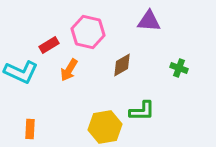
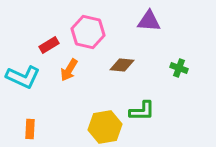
brown diamond: rotated 35 degrees clockwise
cyan L-shape: moved 2 px right, 5 px down
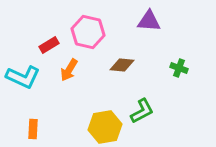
green L-shape: rotated 28 degrees counterclockwise
orange rectangle: moved 3 px right
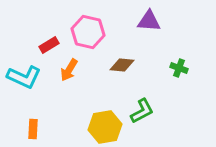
cyan L-shape: moved 1 px right
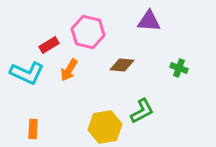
cyan L-shape: moved 3 px right, 4 px up
